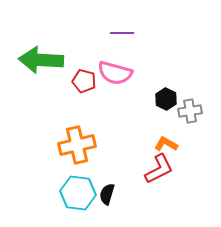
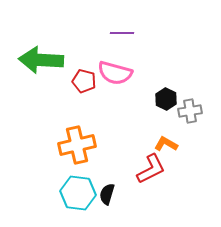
red L-shape: moved 8 px left
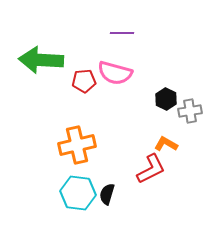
red pentagon: rotated 20 degrees counterclockwise
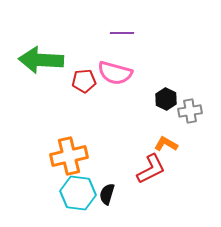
orange cross: moved 8 px left, 11 px down
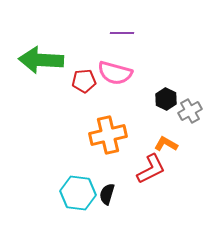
gray cross: rotated 20 degrees counterclockwise
orange cross: moved 39 px right, 21 px up
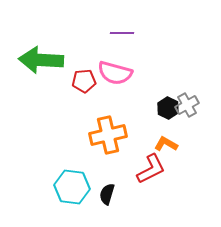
black hexagon: moved 2 px right, 9 px down
gray cross: moved 3 px left, 6 px up
cyan hexagon: moved 6 px left, 6 px up
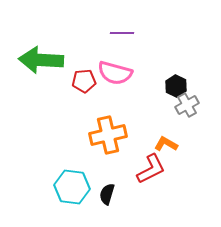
black hexagon: moved 8 px right, 22 px up
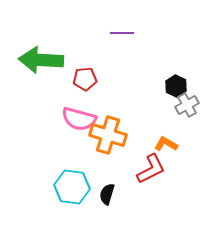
pink semicircle: moved 36 px left, 46 px down
red pentagon: moved 1 px right, 2 px up
orange cross: rotated 30 degrees clockwise
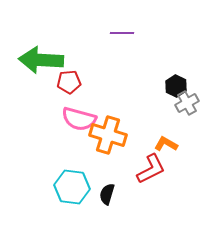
red pentagon: moved 16 px left, 3 px down
gray cross: moved 2 px up
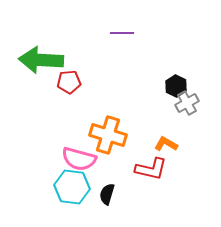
pink semicircle: moved 40 px down
red L-shape: rotated 40 degrees clockwise
